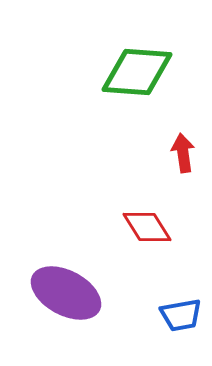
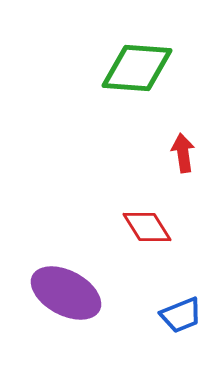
green diamond: moved 4 px up
blue trapezoid: rotated 12 degrees counterclockwise
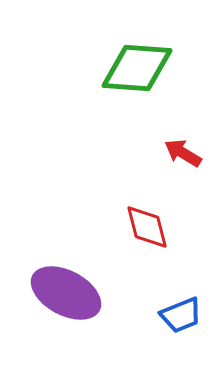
red arrow: rotated 51 degrees counterclockwise
red diamond: rotated 18 degrees clockwise
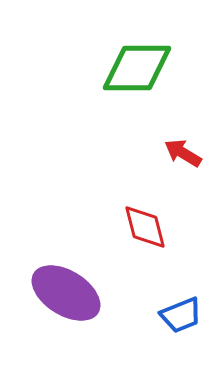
green diamond: rotated 4 degrees counterclockwise
red diamond: moved 2 px left
purple ellipse: rotated 4 degrees clockwise
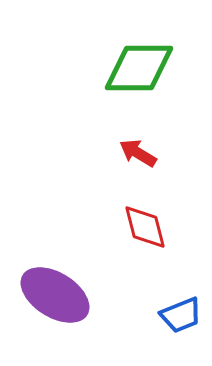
green diamond: moved 2 px right
red arrow: moved 45 px left
purple ellipse: moved 11 px left, 2 px down
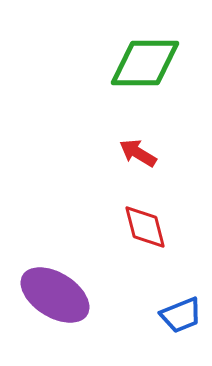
green diamond: moved 6 px right, 5 px up
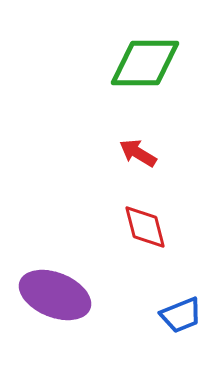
purple ellipse: rotated 10 degrees counterclockwise
